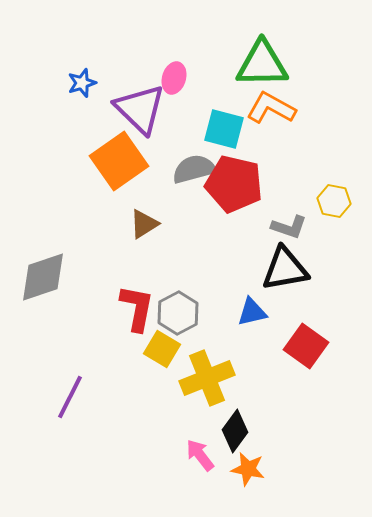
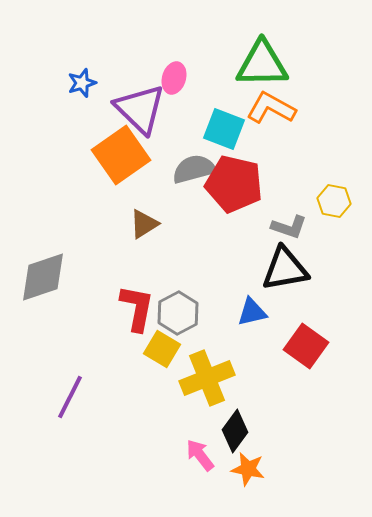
cyan square: rotated 6 degrees clockwise
orange square: moved 2 px right, 6 px up
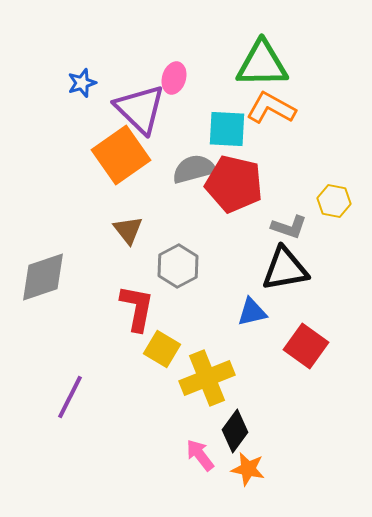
cyan square: moved 3 px right; rotated 18 degrees counterclockwise
brown triangle: moved 16 px left, 6 px down; rotated 36 degrees counterclockwise
gray hexagon: moved 47 px up
